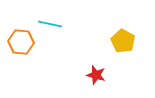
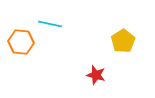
yellow pentagon: rotated 10 degrees clockwise
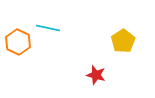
cyan line: moved 2 px left, 4 px down
orange hexagon: moved 3 px left; rotated 20 degrees clockwise
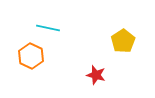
orange hexagon: moved 13 px right, 14 px down
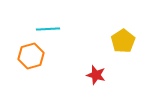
cyan line: moved 1 px down; rotated 15 degrees counterclockwise
orange hexagon: rotated 20 degrees clockwise
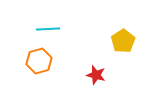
orange hexagon: moved 8 px right, 5 px down
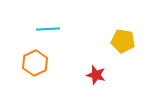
yellow pentagon: rotated 30 degrees counterclockwise
orange hexagon: moved 4 px left, 2 px down; rotated 10 degrees counterclockwise
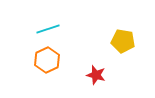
cyan line: rotated 15 degrees counterclockwise
orange hexagon: moved 12 px right, 3 px up
